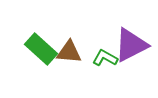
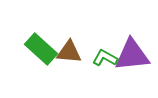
purple triangle: moved 1 px right, 10 px down; rotated 21 degrees clockwise
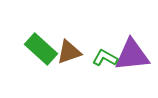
brown triangle: rotated 24 degrees counterclockwise
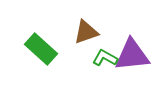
brown triangle: moved 17 px right, 20 px up
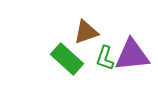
green rectangle: moved 26 px right, 10 px down
green L-shape: rotated 100 degrees counterclockwise
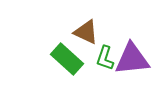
brown triangle: rotated 44 degrees clockwise
purple triangle: moved 4 px down
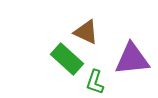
green L-shape: moved 10 px left, 24 px down
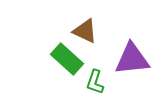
brown triangle: moved 1 px left, 1 px up
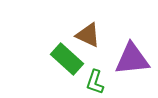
brown triangle: moved 3 px right, 4 px down
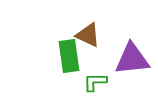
green rectangle: moved 2 px right, 3 px up; rotated 40 degrees clockwise
green L-shape: rotated 70 degrees clockwise
